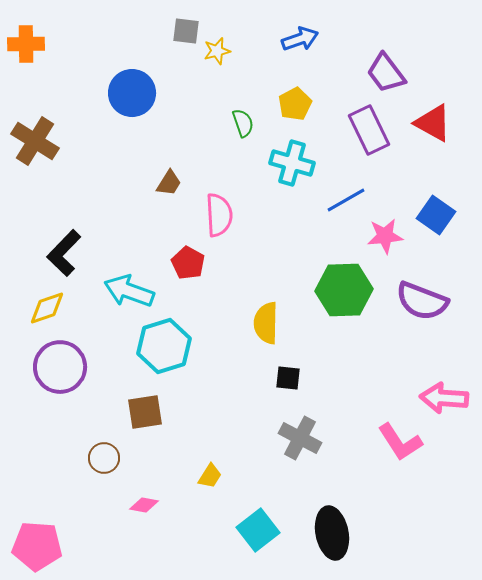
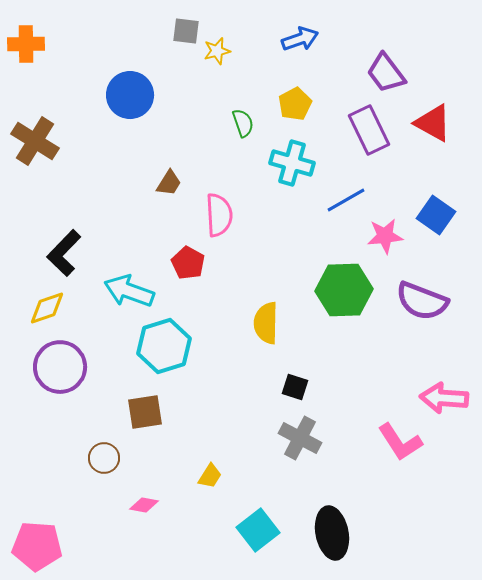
blue circle: moved 2 px left, 2 px down
black square: moved 7 px right, 9 px down; rotated 12 degrees clockwise
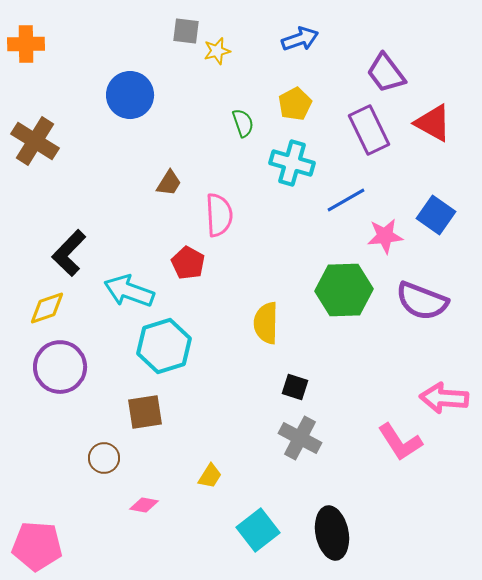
black L-shape: moved 5 px right
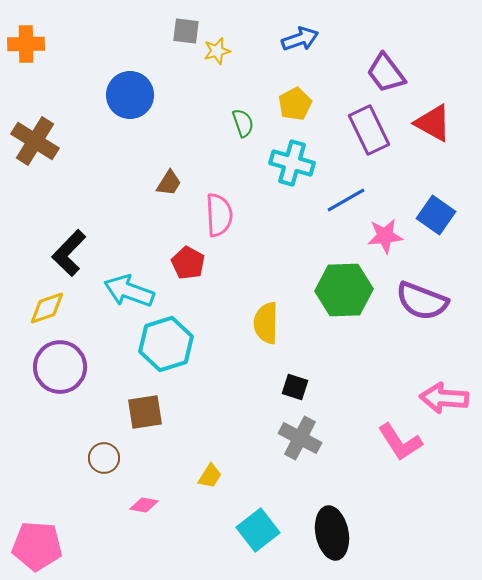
cyan hexagon: moved 2 px right, 2 px up
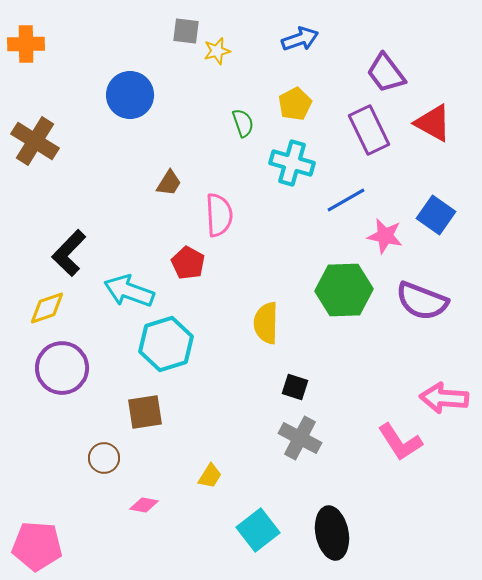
pink star: rotated 18 degrees clockwise
purple circle: moved 2 px right, 1 px down
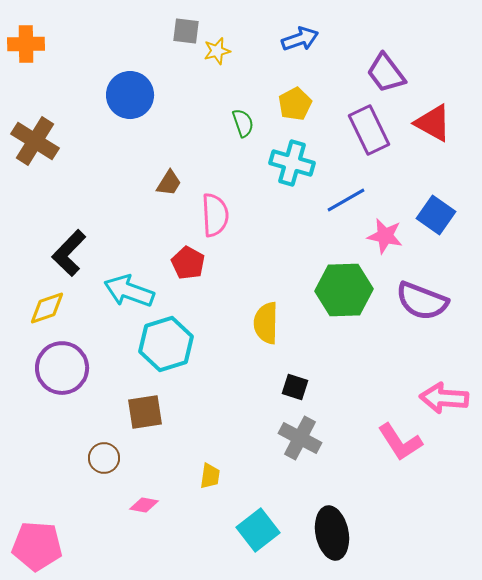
pink semicircle: moved 4 px left
yellow trapezoid: rotated 24 degrees counterclockwise
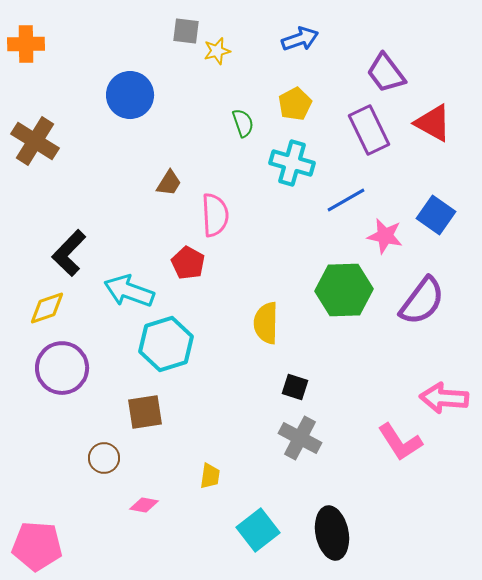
purple semicircle: rotated 74 degrees counterclockwise
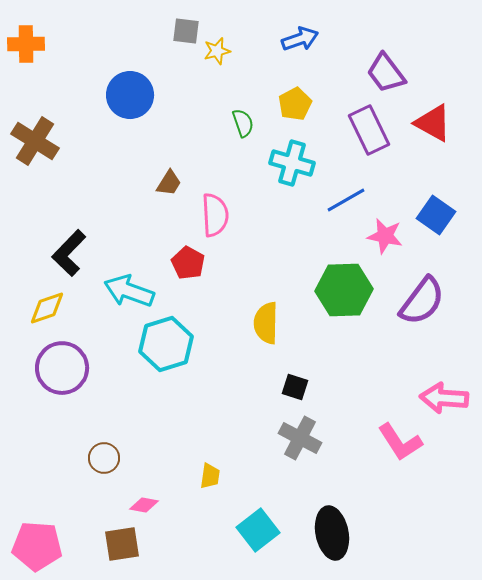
brown square: moved 23 px left, 132 px down
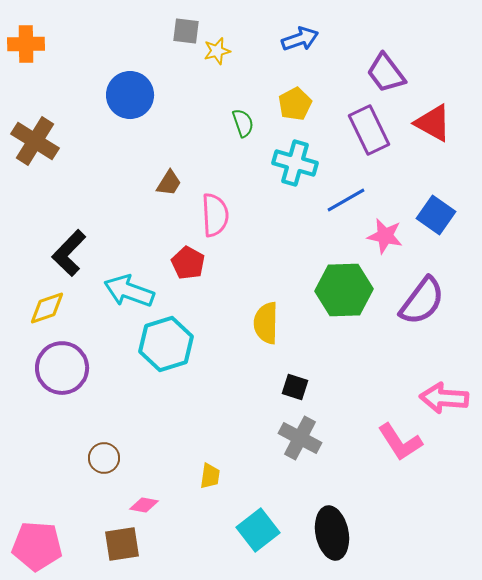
cyan cross: moved 3 px right
